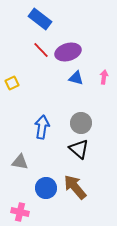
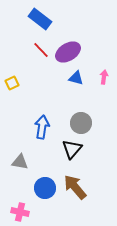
purple ellipse: rotated 15 degrees counterclockwise
black triangle: moved 7 px left; rotated 30 degrees clockwise
blue circle: moved 1 px left
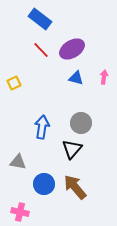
purple ellipse: moved 4 px right, 3 px up
yellow square: moved 2 px right
gray triangle: moved 2 px left
blue circle: moved 1 px left, 4 px up
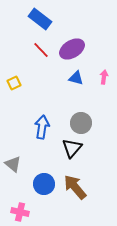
black triangle: moved 1 px up
gray triangle: moved 5 px left, 2 px down; rotated 30 degrees clockwise
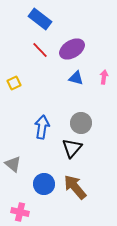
red line: moved 1 px left
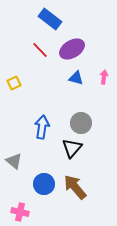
blue rectangle: moved 10 px right
gray triangle: moved 1 px right, 3 px up
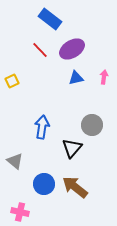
blue triangle: rotated 28 degrees counterclockwise
yellow square: moved 2 px left, 2 px up
gray circle: moved 11 px right, 2 px down
gray triangle: moved 1 px right
brown arrow: rotated 12 degrees counterclockwise
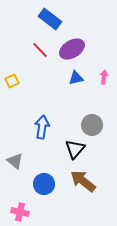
black triangle: moved 3 px right, 1 px down
brown arrow: moved 8 px right, 6 px up
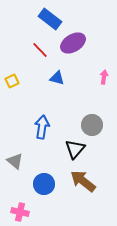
purple ellipse: moved 1 px right, 6 px up
blue triangle: moved 19 px left; rotated 28 degrees clockwise
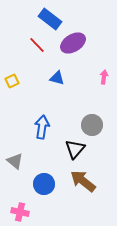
red line: moved 3 px left, 5 px up
